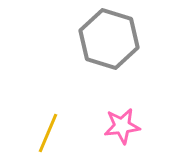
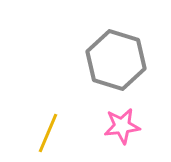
gray hexagon: moved 7 px right, 21 px down
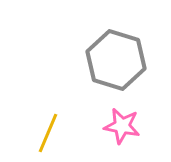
pink star: rotated 18 degrees clockwise
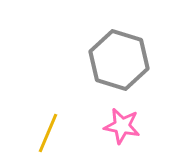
gray hexagon: moved 3 px right
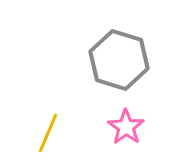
pink star: moved 4 px right, 1 px down; rotated 24 degrees clockwise
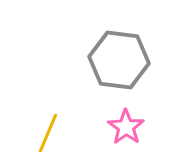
gray hexagon: rotated 10 degrees counterclockwise
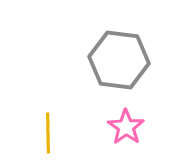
yellow line: rotated 24 degrees counterclockwise
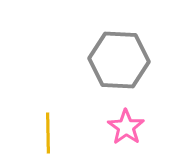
gray hexagon: rotated 4 degrees counterclockwise
